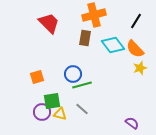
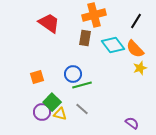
red trapezoid: rotated 10 degrees counterclockwise
green square: moved 1 px down; rotated 36 degrees counterclockwise
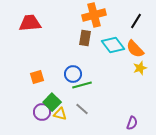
red trapezoid: moved 19 px left; rotated 40 degrees counterclockwise
purple semicircle: rotated 72 degrees clockwise
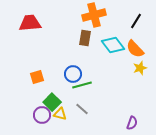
purple circle: moved 3 px down
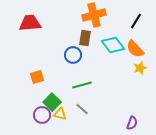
blue circle: moved 19 px up
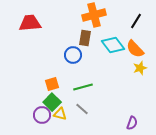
orange square: moved 15 px right, 7 px down
green line: moved 1 px right, 2 px down
